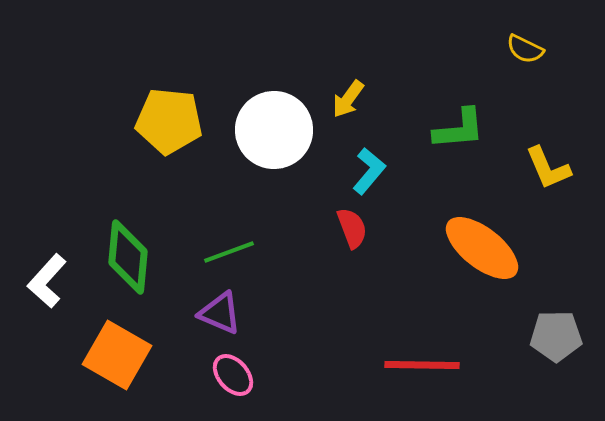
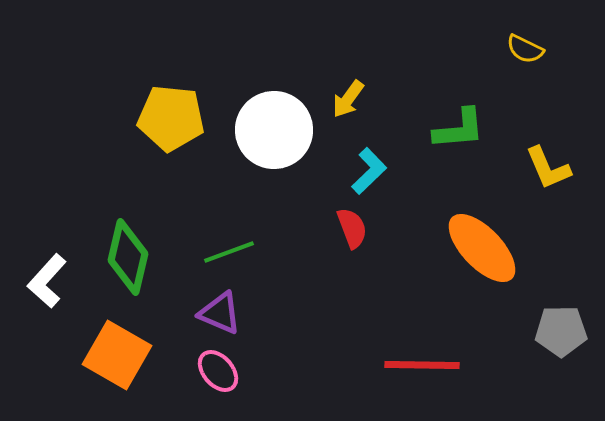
yellow pentagon: moved 2 px right, 3 px up
cyan L-shape: rotated 6 degrees clockwise
orange ellipse: rotated 8 degrees clockwise
green diamond: rotated 8 degrees clockwise
gray pentagon: moved 5 px right, 5 px up
pink ellipse: moved 15 px left, 4 px up
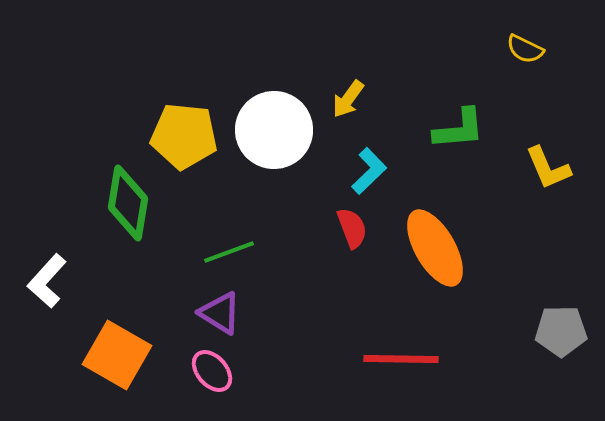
yellow pentagon: moved 13 px right, 18 px down
orange ellipse: moved 47 px left; rotated 14 degrees clockwise
green diamond: moved 54 px up; rotated 4 degrees counterclockwise
purple triangle: rotated 9 degrees clockwise
red line: moved 21 px left, 6 px up
pink ellipse: moved 6 px left
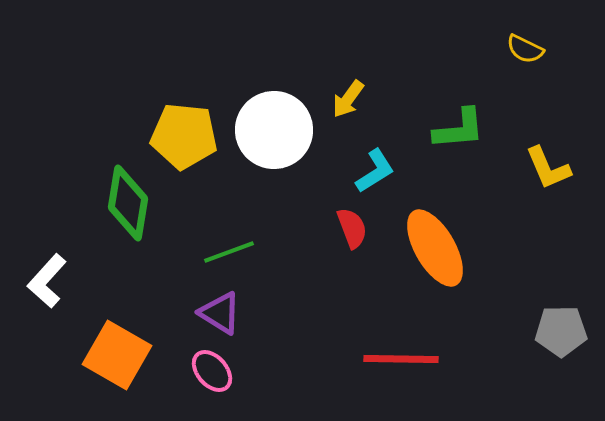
cyan L-shape: moved 6 px right; rotated 12 degrees clockwise
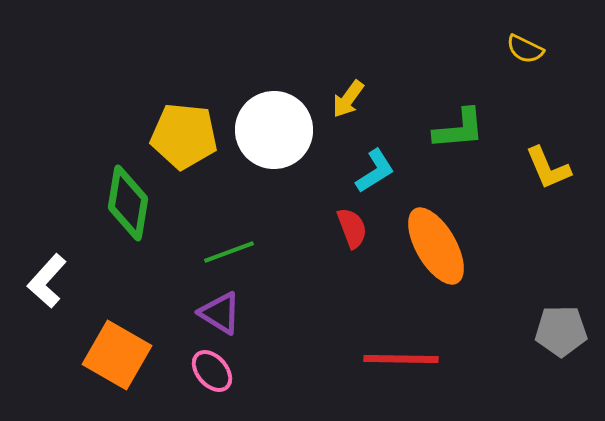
orange ellipse: moved 1 px right, 2 px up
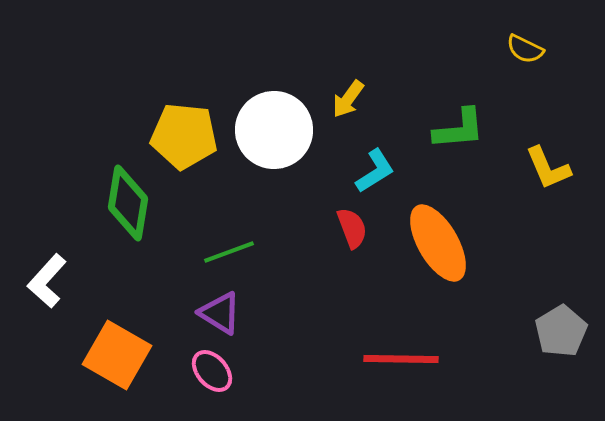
orange ellipse: moved 2 px right, 3 px up
gray pentagon: rotated 30 degrees counterclockwise
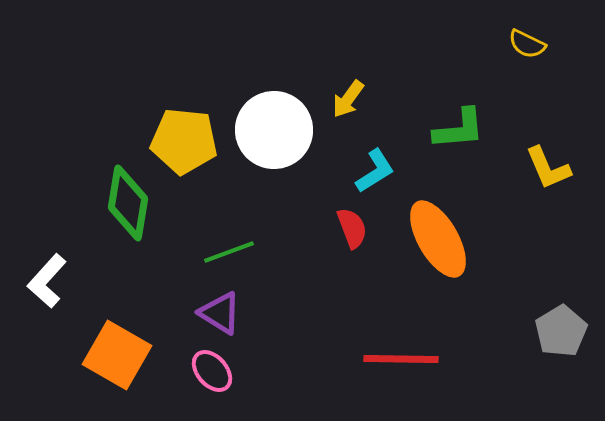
yellow semicircle: moved 2 px right, 5 px up
yellow pentagon: moved 5 px down
orange ellipse: moved 4 px up
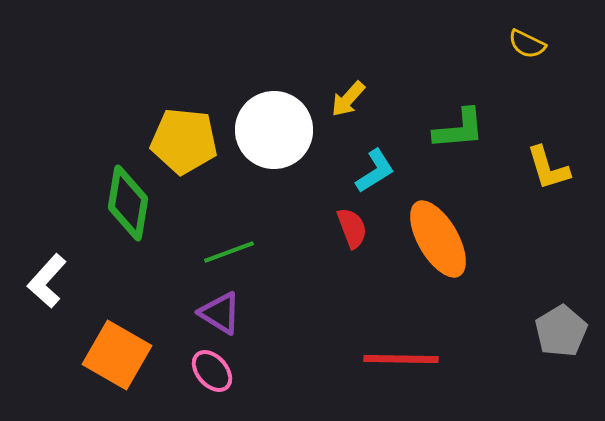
yellow arrow: rotated 6 degrees clockwise
yellow L-shape: rotated 6 degrees clockwise
